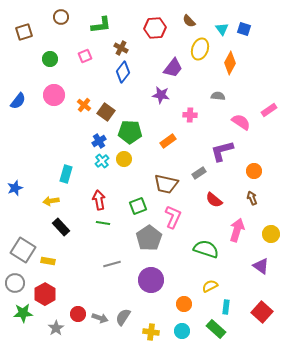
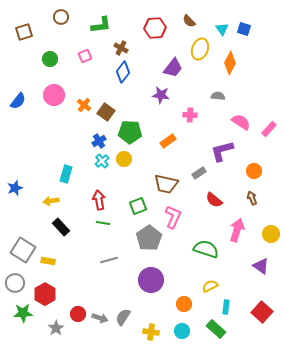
pink rectangle at (269, 110): moved 19 px down; rotated 14 degrees counterclockwise
gray line at (112, 264): moved 3 px left, 4 px up
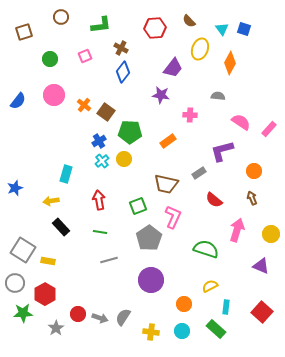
green line at (103, 223): moved 3 px left, 9 px down
purple triangle at (261, 266): rotated 12 degrees counterclockwise
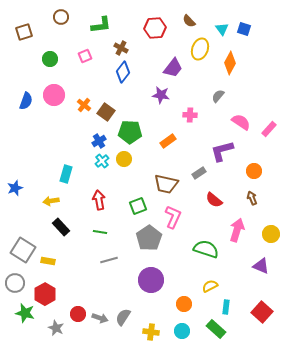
gray semicircle at (218, 96): rotated 56 degrees counterclockwise
blue semicircle at (18, 101): moved 8 px right; rotated 18 degrees counterclockwise
green star at (23, 313): moved 2 px right; rotated 18 degrees clockwise
gray star at (56, 328): rotated 14 degrees counterclockwise
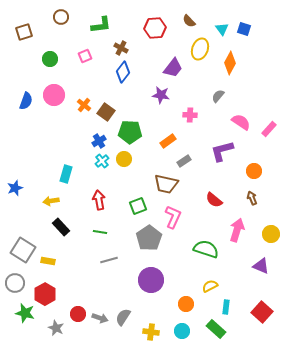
gray rectangle at (199, 173): moved 15 px left, 12 px up
orange circle at (184, 304): moved 2 px right
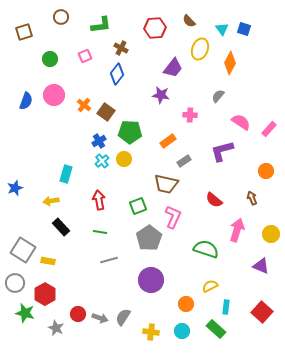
blue diamond at (123, 72): moved 6 px left, 2 px down
orange circle at (254, 171): moved 12 px right
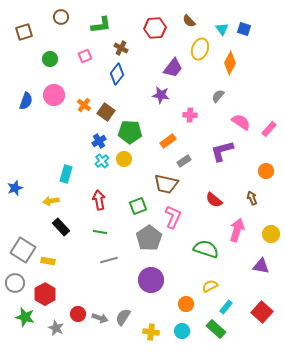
purple triangle at (261, 266): rotated 12 degrees counterclockwise
cyan rectangle at (226, 307): rotated 32 degrees clockwise
green star at (25, 313): moved 4 px down
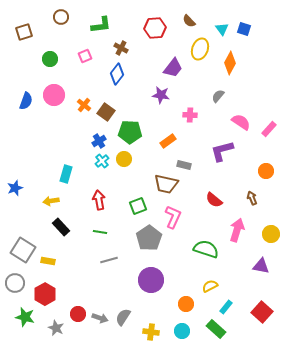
gray rectangle at (184, 161): moved 4 px down; rotated 48 degrees clockwise
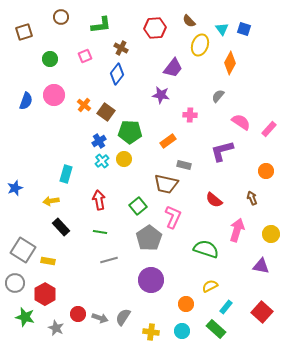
yellow ellipse at (200, 49): moved 4 px up
green square at (138, 206): rotated 18 degrees counterclockwise
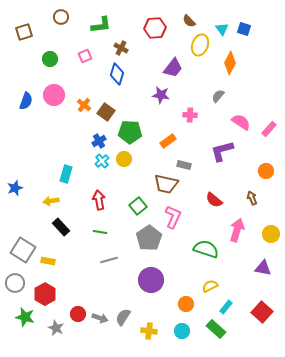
blue diamond at (117, 74): rotated 20 degrees counterclockwise
purple triangle at (261, 266): moved 2 px right, 2 px down
yellow cross at (151, 332): moved 2 px left, 1 px up
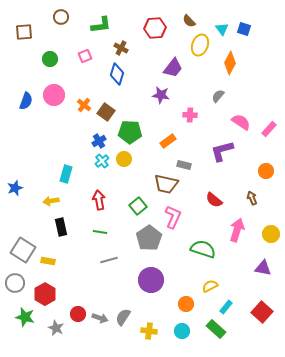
brown square at (24, 32): rotated 12 degrees clockwise
black rectangle at (61, 227): rotated 30 degrees clockwise
green semicircle at (206, 249): moved 3 px left
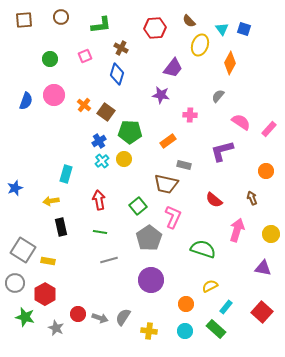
brown square at (24, 32): moved 12 px up
cyan circle at (182, 331): moved 3 px right
